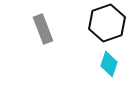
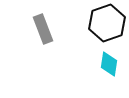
cyan diamond: rotated 10 degrees counterclockwise
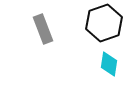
black hexagon: moved 3 px left
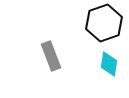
gray rectangle: moved 8 px right, 27 px down
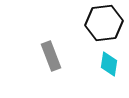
black hexagon: rotated 12 degrees clockwise
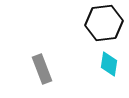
gray rectangle: moved 9 px left, 13 px down
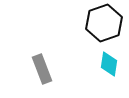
black hexagon: rotated 12 degrees counterclockwise
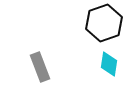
gray rectangle: moved 2 px left, 2 px up
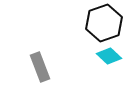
cyan diamond: moved 8 px up; rotated 55 degrees counterclockwise
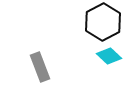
black hexagon: moved 1 px left, 1 px up; rotated 9 degrees counterclockwise
